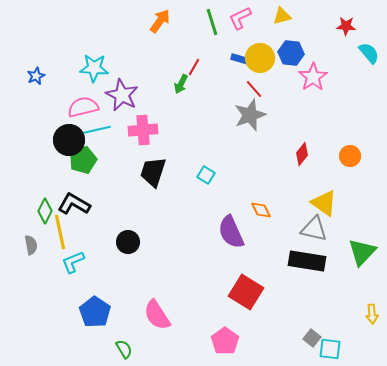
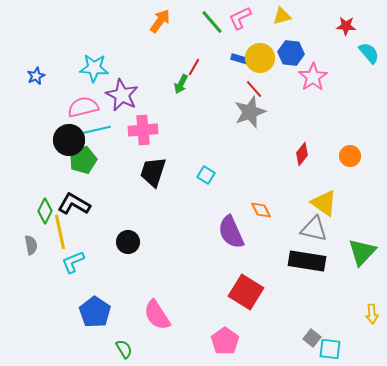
green line at (212, 22): rotated 24 degrees counterclockwise
gray star at (250, 115): moved 3 px up
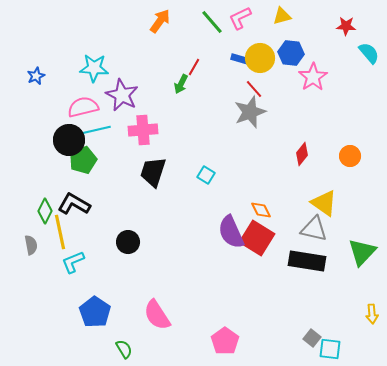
red square at (246, 292): moved 11 px right, 54 px up
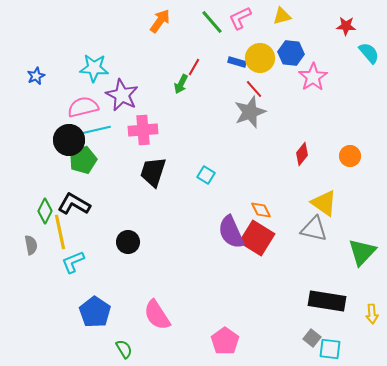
blue rectangle at (240, 59): moved 3 px left, 3 px down
black rectangle at (307, 261): moved 20 px right, 40 px down
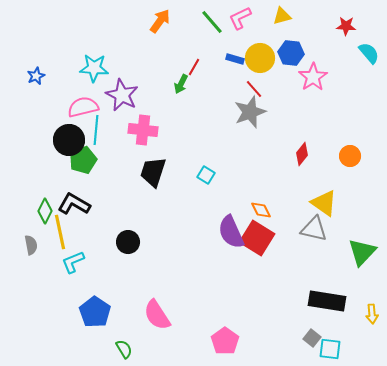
blue rectangle at (237, 62): moved 2 px left, 3 px up
cyan line at (96, 130): rotated 72 degrees counterclockwise
pink cross at (143, 130): rotated 12 degrees clockwise
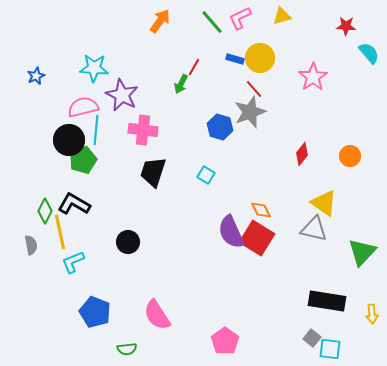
blue hexagon at (291, 53): moved 71 px left, 74 px down; rotated 10 degrees clockwise
blue pentagon at (95, 312): rotated 12 degrees counterclockwise
green semicircle at (124, 349): moved 3 px right; rotated 114 degrees clockwise
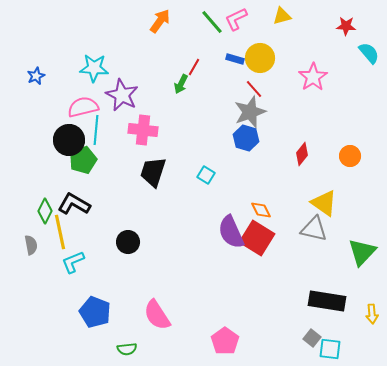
pink L-shape at (240, 18): moved 4 px left, 1 px down
blue hexagon at (220, 127): moved 26 px right, 11 px down
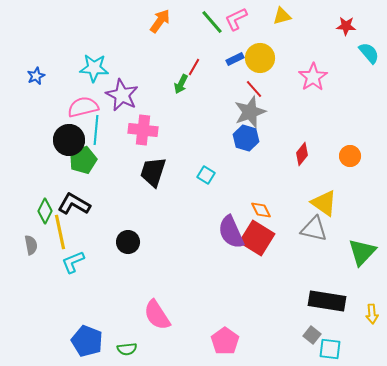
blue rectangle at (235, 59): rotated 42 degrees counterclockwise
blue pentagon at (95, 312): moved 8 px left, 29 px down
gray square at (312, 338): moved 3 px up
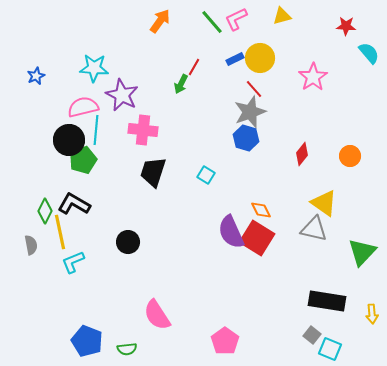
cyan square at (330, 349): rotated 15 degrees clockwise
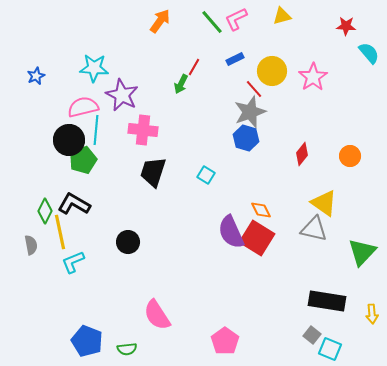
yellow circle at (260, 58): moved 12 px right, 13 px down
